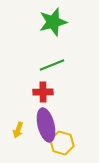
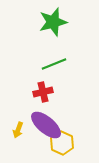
green line: moved 2 px right, 1 px up
red cross: rotated 12 degrees counterclockwise
purple ellipse: rotated 36 degrees counterclockwise
yellow hexagon: rotated 10 degrees clockwise
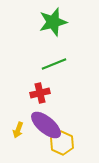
red cross: moved 3 px left, 1 px down
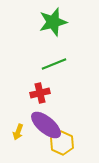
yellow arrow: moved 2 px down
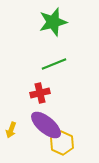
yellow arrow: moved 7 px left, 2 px up
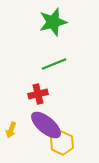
red cross: moved 2 px left, 1 px down
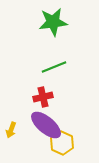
green star: rotated 8 degrees clockwise
green line: moved 3 px down
red cross: moved 5 px right, 3 px down
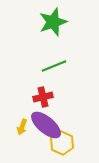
green star: rotated 12 degrees counterclockwise
green line: moved 1 px up
yellow arrow: moved 11 px right, 3 px up
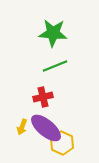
green star: moved 11 px down; rotated 24 degrees clockwise
green line: moved 1 px right
purple ellipse: moved 3 px down
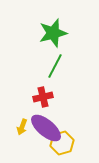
green star: rotated 20 degrees counterclockwise
green line: rotated 40 degrees counterclockwise
yellow hexagon: rotated 20 degrees clockwise
